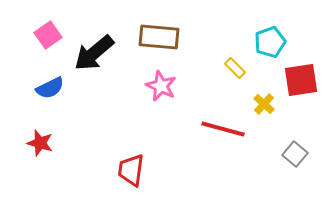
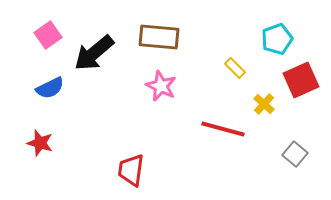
cyan pentagon: moved 7 px right, 3 px up
red square: rotated 15 degrees counterclockwise
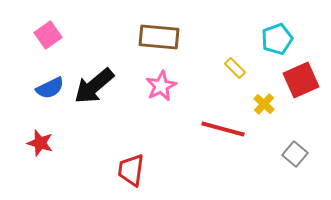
black arrow: moved 33 px down
pink star: rotated 20 degrees clockwise
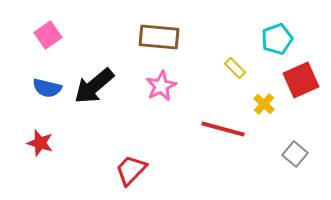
blue semicircle: moved 3 px left; rotated 40 degrees clockwise
red trapezoid: rotated 36 degrees clockwise
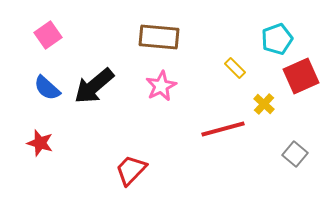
red square: moved 4 px up
blue semicircle: rotated 28 degrees clockwise
red line: rotated 30 degrees counterclockwise
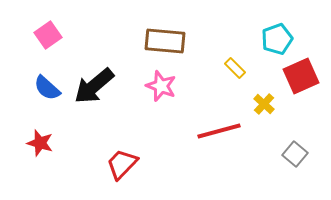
brown rectangle: moved 6 px right, 4 px down
pink star: rotated 24 degrees counterclockwise
red line: moved 4 px left, 2 px down
red trapezoid: moved 9 px left, 6 px up
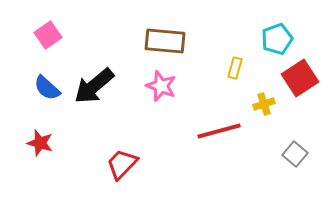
yellow rectangle: rotated 60 degrees clockwise
red square: moved 1 px left, 2 px down; rotated 9 degrees counterclockwise
yellow cross: rotated 30 degrees clockwise
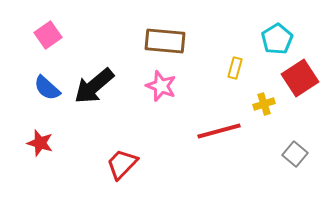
cyan pentagon: rotated 12 degrees counterclockwise
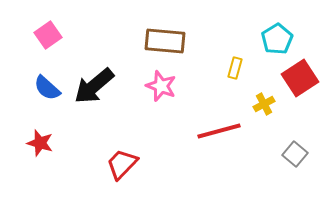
yellow cross: rotated 10 degrees counterclockwise
